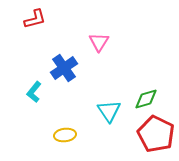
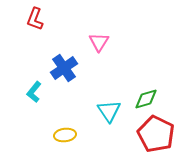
red L-shape: rotated 125 degrees clockwise
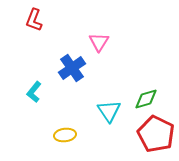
red L-shape: moved 1 px left, 1 px down
blue cross: moved 8 px right
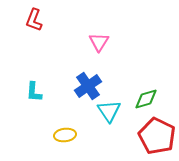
blue cross: moved 16 px right, 18 px down
cyan L-shape: rotated 35 degrees counterclockwise
red pentagon: moved 1 px right, 2 px down
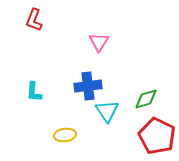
blue cross: rotated 28 degrees clockwise
cyan triangle: moved 2 px left
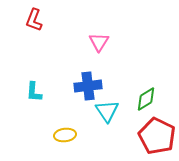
green diamond: rotated 15 degrees counterclockwise
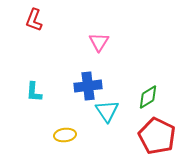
green diamond: moved 2 px right, 2 px up
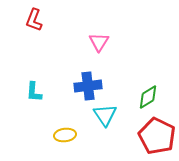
cyan triangle: moved 2 px left, 4 px down
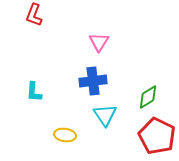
red L-shape: moved 5 px up
blue cross: moved 5 px right, 5 px up
yellow ellipse: rotated 15 degrees clockwise
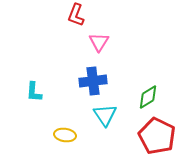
red L-shape: moved 42 px right
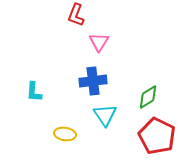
yellow ellipse: moved 1 px up
